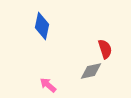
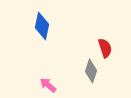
red semicircle: moved 1 px up
gray diamond: rotated 60 degrees counterclockwise
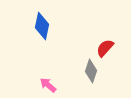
red semicircle: rotated 120 degrees counterclockwise
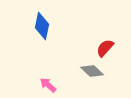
gray diamond: moved 1 px right; rotated 65 degrees counterclockwise
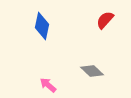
red semicircle: moved 28 px up
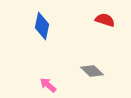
red semicircle: rotated 66 degrees clockwise
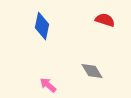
gray diamond: rotated 15 degrees clockwise
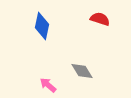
red semicircle: moved 5 px left, 1 px up
gray diamond: moved 10 px left
